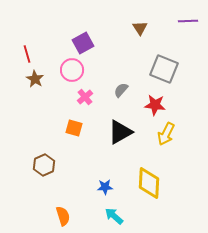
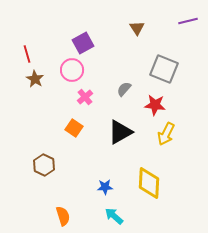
purple line: rotated 12 degrees counterclockwise
brown triangle: moved 3 px left
gray semicircle: moved 3 px right, 1 px up
orange square: rotated 18 degrees clockwise
brown hexagon: rotated 10 degrees counterclockwise
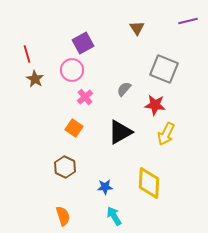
brown hexagon: moved 21 px right, 2 px down
cyan arrow: rotated 18 degrees clockwise
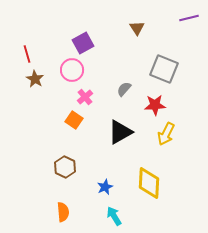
purple line: moved 1 px right, 3 px up
red star: rotated 10 degrees counterclockwise
orange square: moved 8 px up
blue star: rotated 21 degrees counterclockwise
orange semicircle: moved 4 px up; rotated 12 degrees clockwise
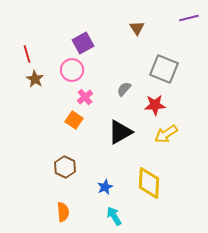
yellow arrow: rotated 30 degrees clockwise
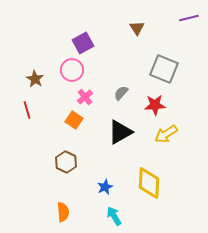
red line: moved 56 px down
gray semicircle: moved 3 px left, 4 px down
brown hexagon: moved 1 px right, 5 px up
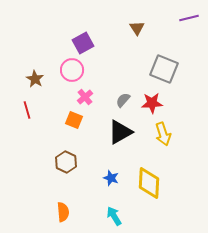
gray semicircle: moved 2 px right, 7 px down
red star: moved 3 px left, 2 px up
orange square: rotated 12 degrees counterclockwise
yellow arrow: moved 3 px left; rotated 75 degrees counterclockwise
blue star: moved 6 px right, 9 px up; rotated 28 degrees counterclockwise
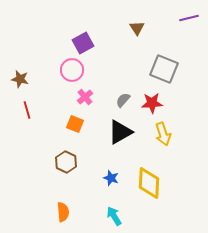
brown star: moved 15 px left; rotated 18 degrees counterclockwise
orange square: moved 1 px right, 4 px down
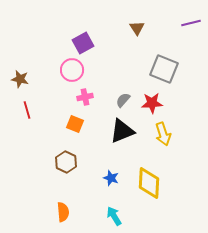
purple line: moved 2 px right, 5 px down
pink cross: rotated 28 degrees clockwise
black triangle: moved 2 px right, 1 px up; rotated 8 degrees clockwise
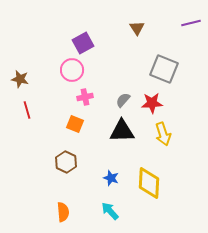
black triangle: rotated 20 degrees clockwise
cyan arrow: moved 4 px left, 5 px up; rotated 12 degrees counterclockwise
